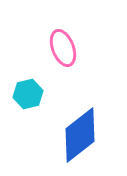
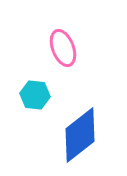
cyan hexagon: moved 7 px right, 1 px down; rotated 20 degrees clockwise
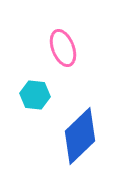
blue diamond: moved 1 px down; rotated 6 degrees counterclockwise
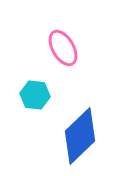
pink ellipse: rotated 9 degrees counterclockwise
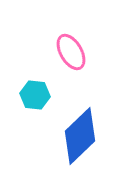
pink ellipse: moved 8 px right, 4 px down
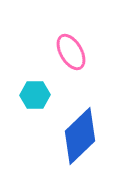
cyan hexagon: rotated 8 degrees counterclockwise
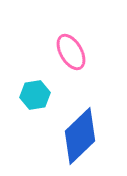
cyan hexagon: rotated 8 degrees counterclockwise
